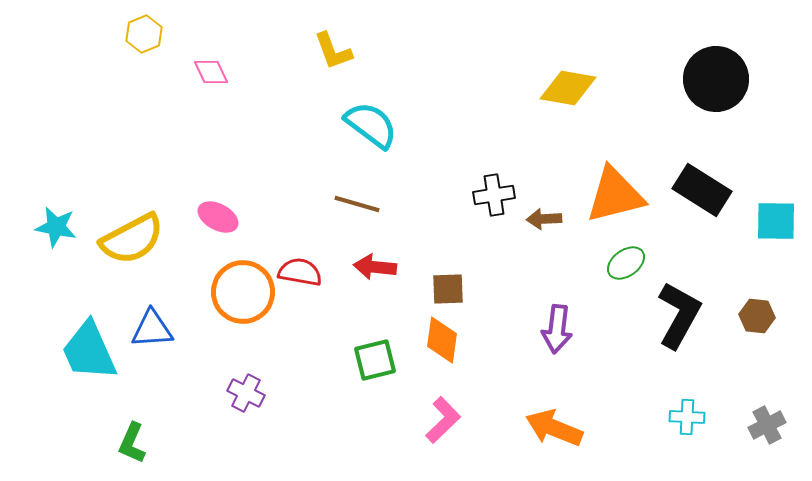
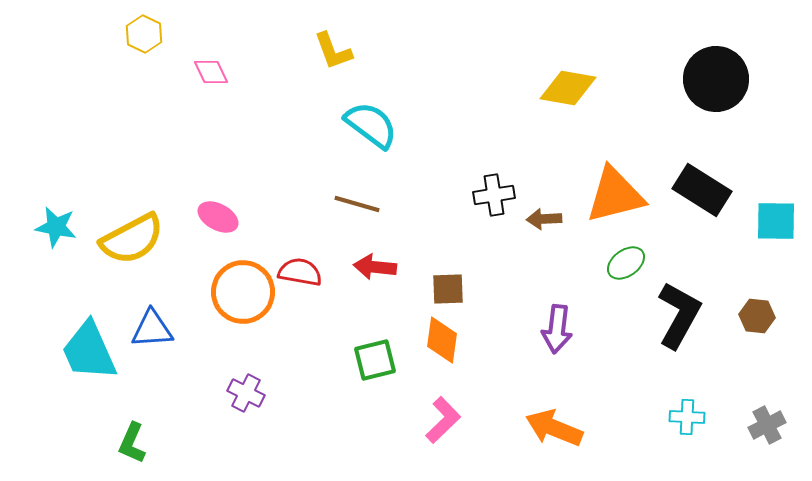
yellow hexagon: rotated 12 degrees counterclockwise
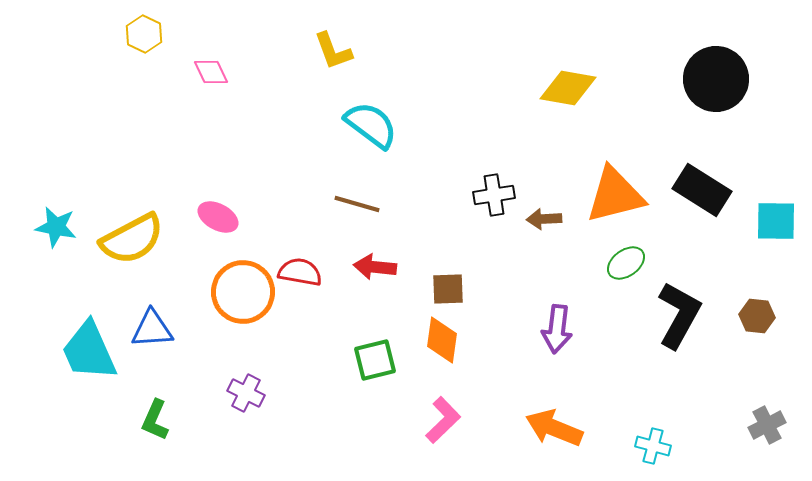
cyan cross: moved 34 px left, 29 px down; rotated 12 degrees clockwise
green L-shape: moved 23 px right, 23 px up
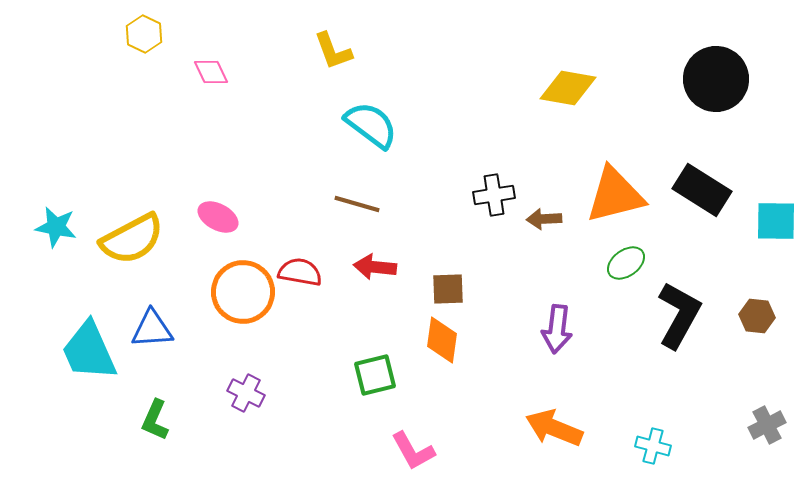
green square: moved 15 px down
pink L-shape: moved 30 px left, 31 px down; rotated 105 degrees clockwise
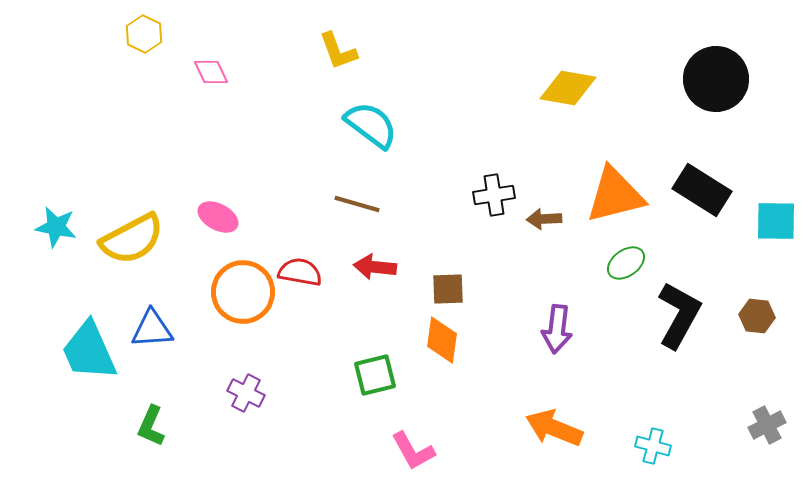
yellow L-shape: moved 5 px right
green L-shape: moved 4 px left, 6 px down
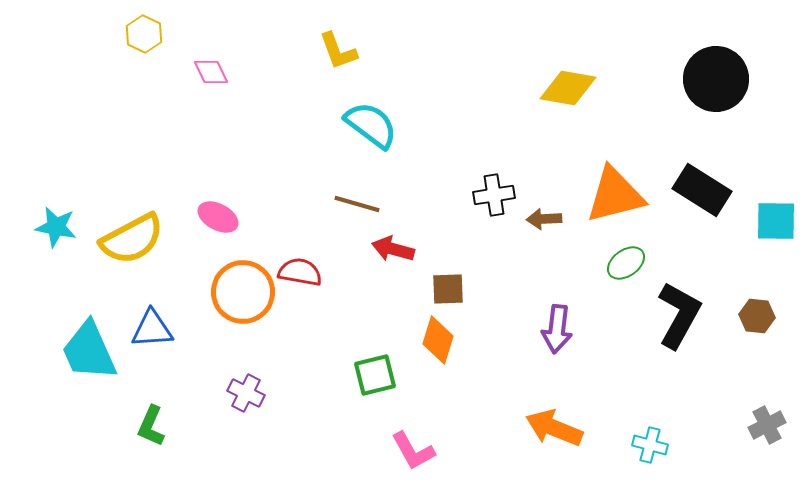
red arrow: moved 18 px right, 18 px up; rotated 9 degrees clockwise
orange diamond: moved 4 px left; rotated 9 degrees clockwise
cyan cross: moved 3 px left, 1 px up
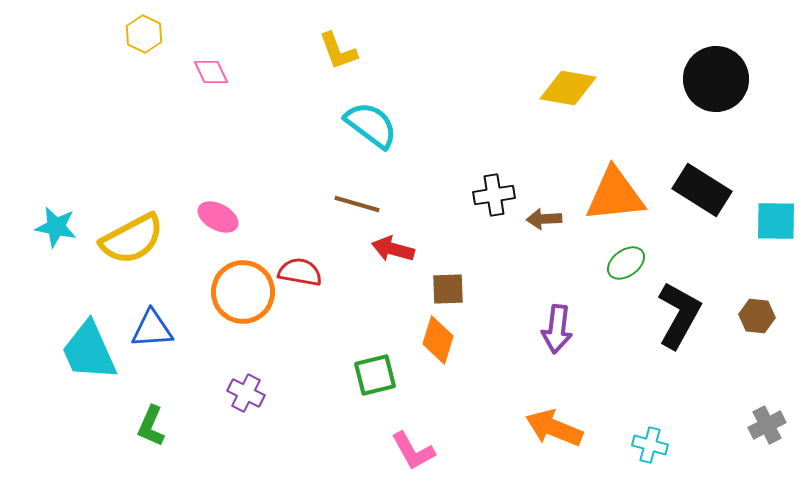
orange triangle: rotated 8 degrees clockwise
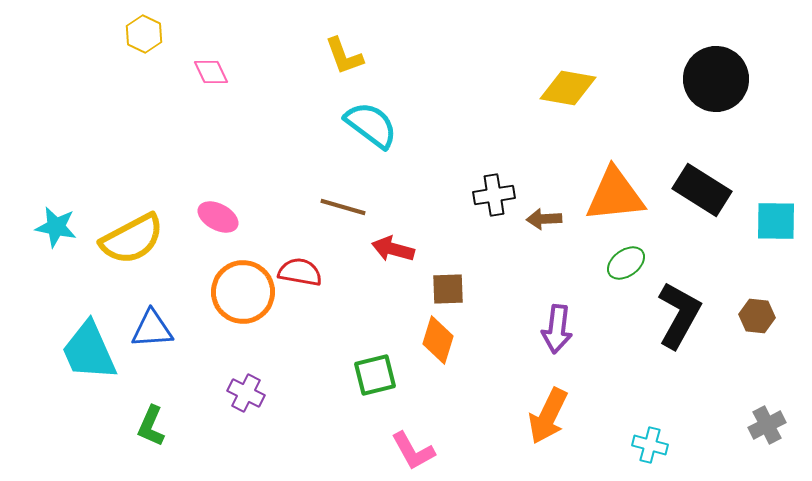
yellow L-shape: moved 6 px right, 5 px down
brown line: moved 14 px left, 3 px down
orange arrow: moved 6 px left, 12 px up; rotated 86 degrees counterclockwise
